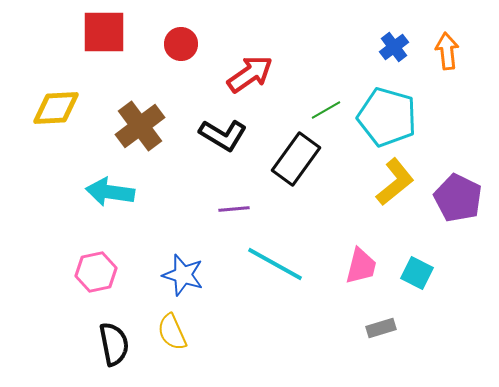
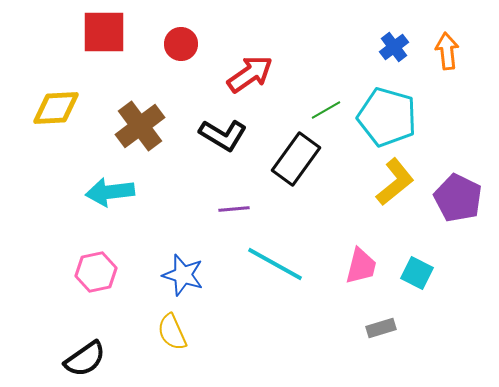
cyan arrow: rotated 15 degrees counterclockwise
black semicircle: moved 29 px left, 15 px down; rotated 66 degrees clockwise
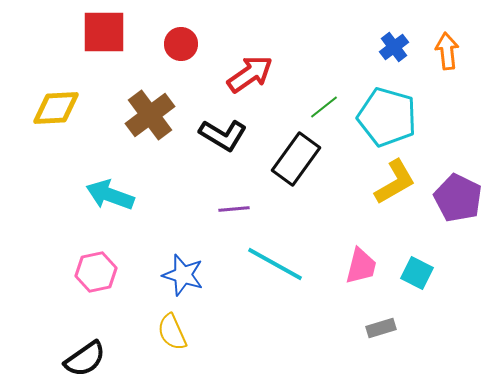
green line: moved 2 px left, 3 px up; rotated 8 degrees counterclockwise
brown cross: moved 10 px right, 11 px up
yellow L-shape: rotated 9 degrees clockwise
cyan arrow: moved 3 px down; rotated 27 degrees clockwise
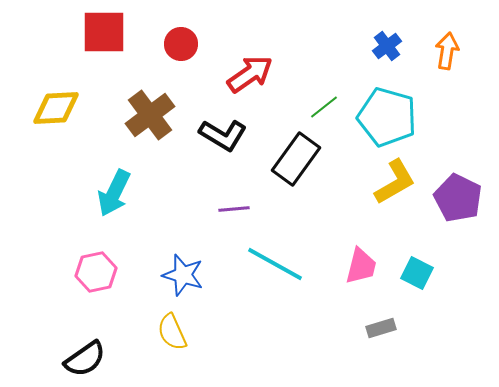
blue cross: moved 7 px left, 1 px up
orange arrow: rotated 15 degrees clockwise
cyan arrow: moved 4 px right, 2 px up; rotated 84 degrees counterclockwise
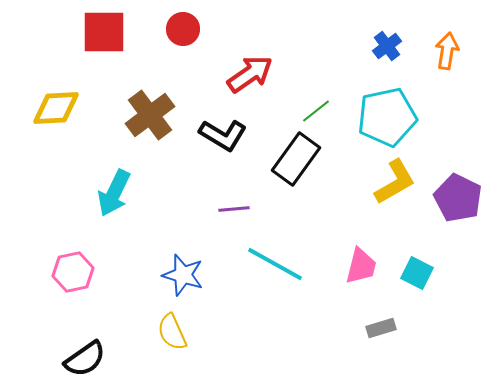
red circle: moved 2 px right, 15 px up
green line: moved 8 px left, 4 px down
cyan pentagon: rotated 28 degrees counterclockwise
pink hexagon: moved 23 px left
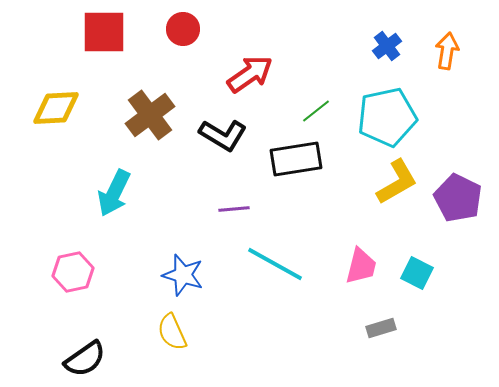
black rectangle: rotated 45 degrees clockwise
yellow L-shape: moved 2 px right
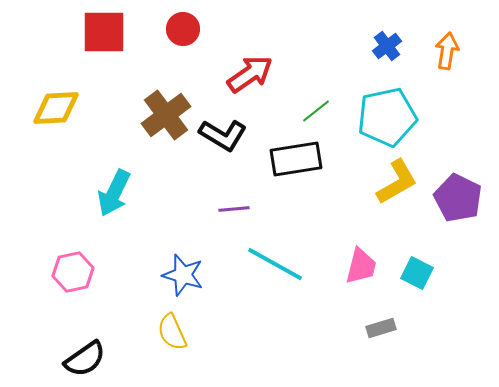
brown cross: moved 16 px right
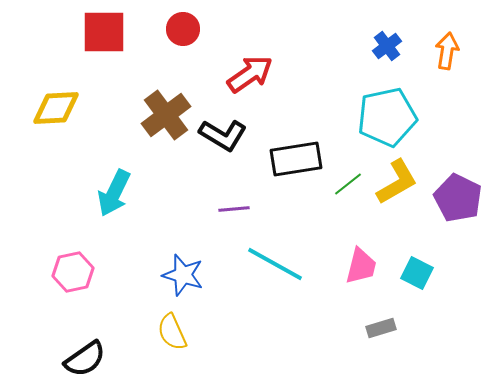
green line: moved 32 px right, 73 px down
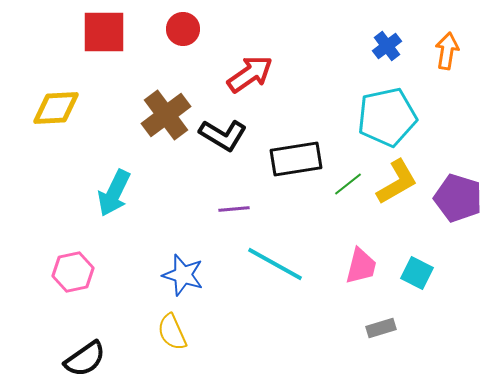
purple pentagon: rotated 9 degrees counterclockwise
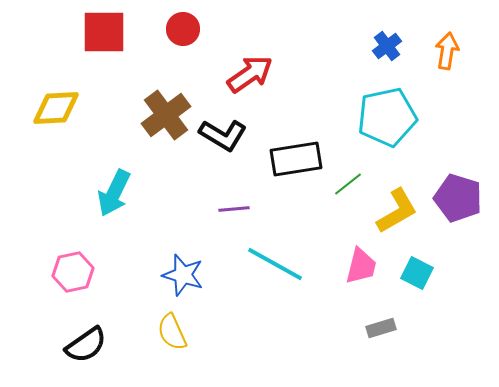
yellow L-shape: moved 29 px down
black semicircle: moved 1 px right, 14 px up
